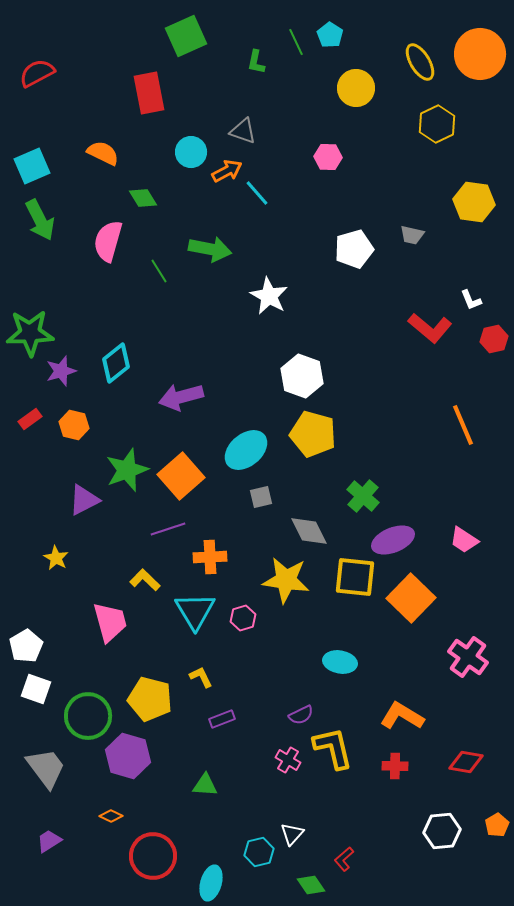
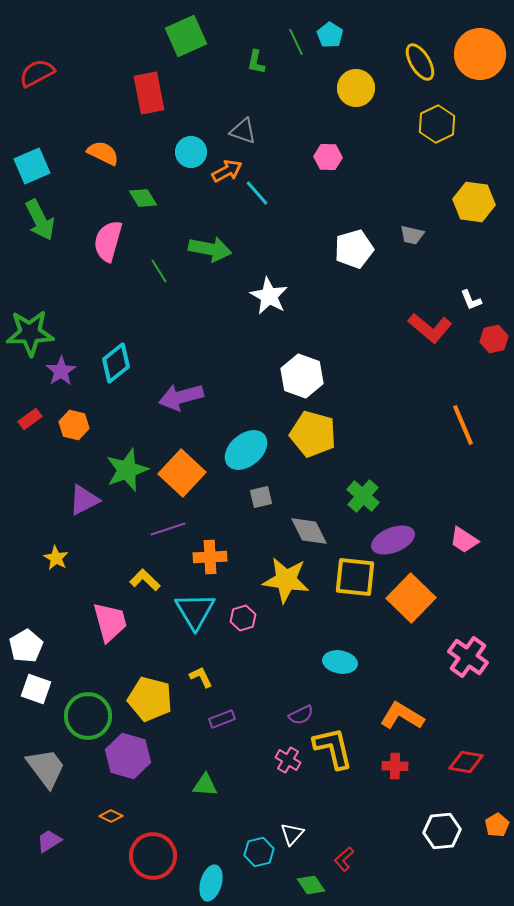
purple star at (61, 371): rotated 16 degrees counterclockwise
orange square at (181, 476): moved 1 px right, 3 px up; rotated 6 degrees counterclockwise
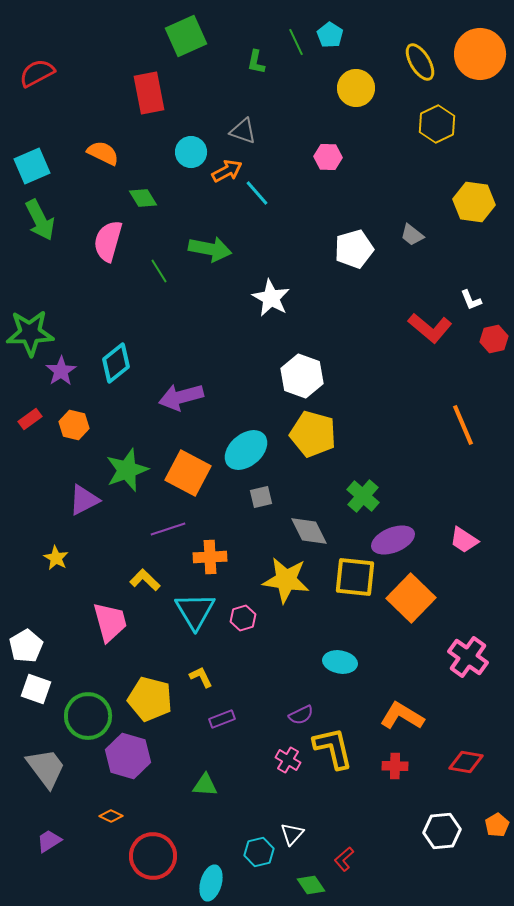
gray trapezoid at (412, 235): rotated 25 degrees clockwise
white star at (269, 296): moved 2 px right, 2 px down
orange square at (182, 473): moved 6 px right; rotated 15 degrees counterclockwise
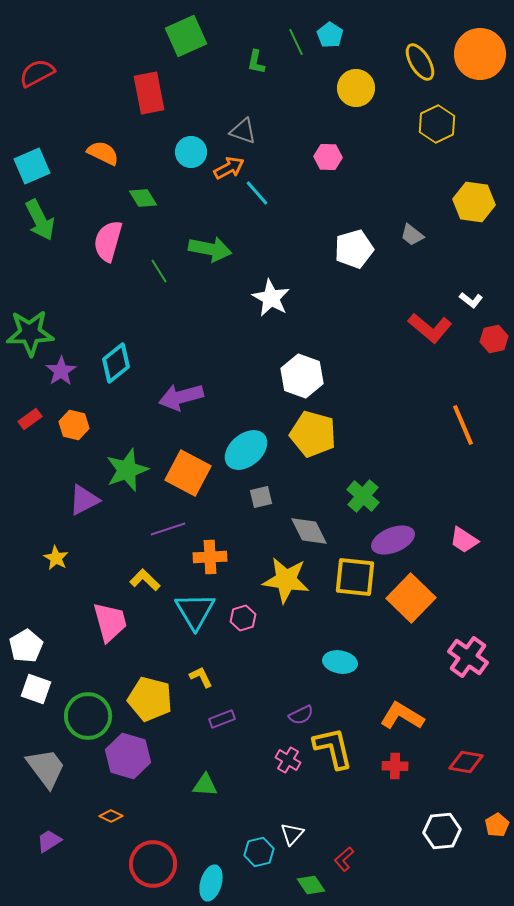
orange arrow at (227, 171): moved 2 px right, 3 px up
white L-shape at (471, 300): rotated 30 degrees counterclockwise
red circle at (153, 856): moved 8 px down
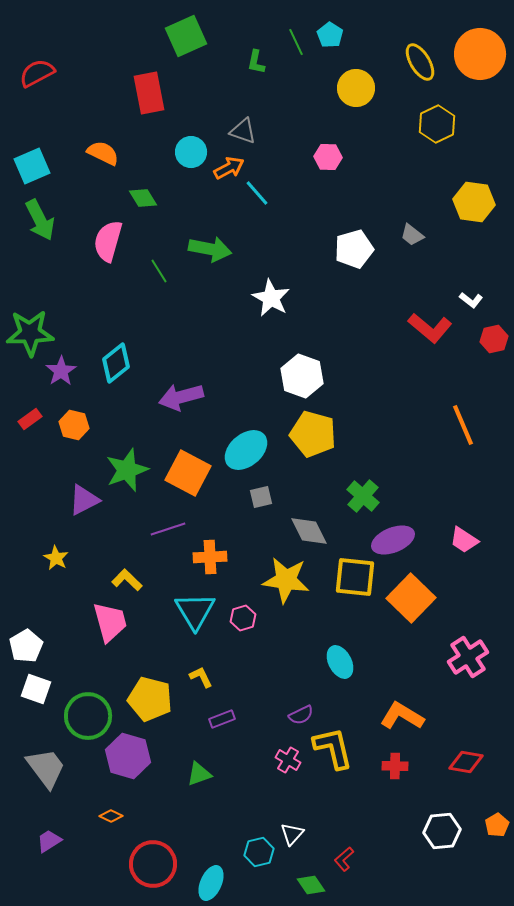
yellow L-shape at (145, 580): moved 18 px left
pink cross at (468, 657): rotated 21 degrees clockwise
cyan ellipse at (340, 662): rotated 52 degrees clockwise
green triangle at (205, 785): moved 6 px left, 11 px up; rotated 24 degrees counterclockwise
cyan ellipse at (211, 883): rotated 8 degrees clockwise
